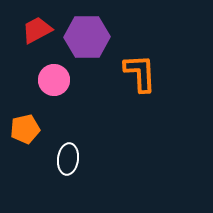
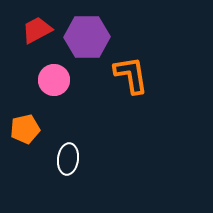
orange L-shape: moved 9 px left, 2 px down; rotated 6 degrees counterclockwise
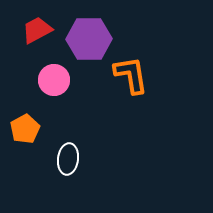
purple hexagon: moved 2 px right, 2 px down
orange pentagon: rotated 16 degrees counterclockwise
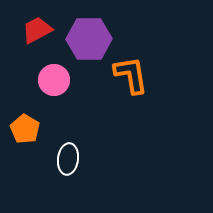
orange pentagon: rotated 12 degrees counterclockwise
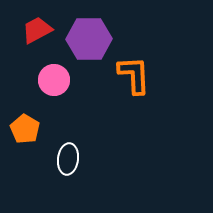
orange L-shape: moved 3 px right; rotated 6 degrees clockwise
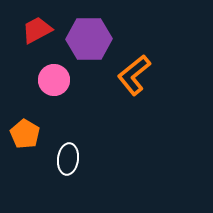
orange L-shape: rotated 126 degrees counterclockwise
orange pentagon: moved 5 px down
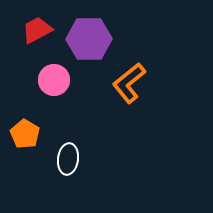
orange L-shape: moved 5 px left, 8 px down
